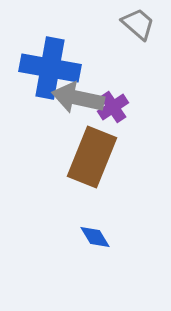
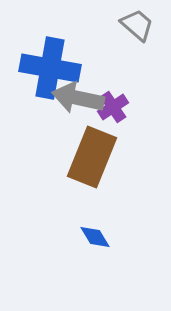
gray trapezoid: moved 1 px left, 1 px down
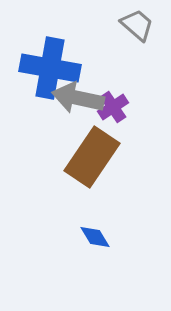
brown rectangle: rotated 12 degrees clockwise
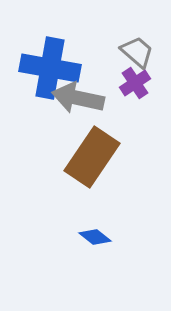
gray trapezoid: moved 27 px down
purple cross: moved 22 px right, 24 px up
blue diamond: rotated 20 degrees counterclockwise
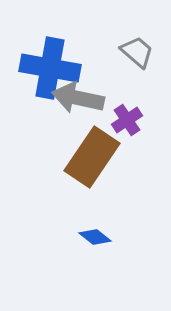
purple cross: moved 8 px left, 37 px down
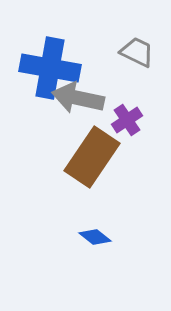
gray trapezoid: rotated 15 degrees counterclockwise
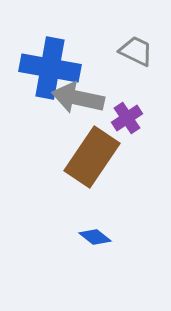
gray trapezoid: moved 1 px left, 1 px up
purple cross: moved 2 px up
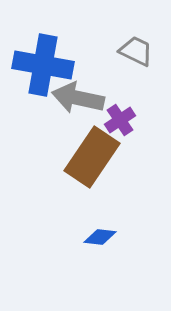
blue cross: moved 7 px left, 3 px up
purple cross: moved 7 px left, 2 px down
blue diamond: moved 5 px right; rotated 32 degrees counterclockwise
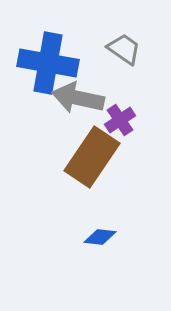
gray trapezoid: moved 12 px left, 2 px up; rotated 9 degrees clockwise
blue cross: moved 5 px right, 2 px up
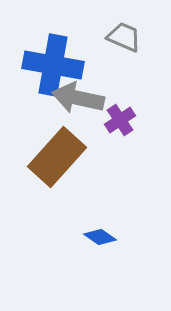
gray trapezoid: moved 12 px up; rotated 12 degrees counterclockwise
blue cross: moved 5 px right, 2 px down
brown rectangle: moved 35 px left; rotated 8 degrees clockwise
blue diamond: rotated 28 degrees clockwise
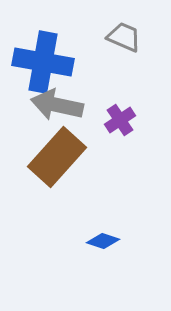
blue cross: moved 10 px left, 3 px up
gray arrow: moved 21 px left, 7 px down
blue diamond: moved 3 px right, 4 px down; rotated 16 degrees counterclockwise
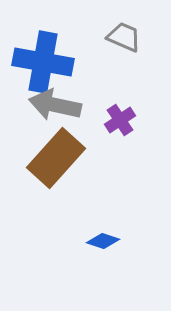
gray arrow: moved 2 px left
brown rectangle: moved 1 px left, 1 px down
